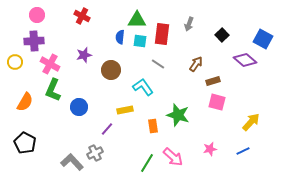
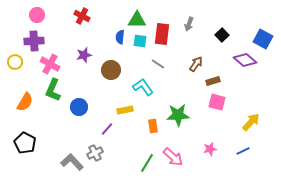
green star: rotated 20 degrees counterclockwise
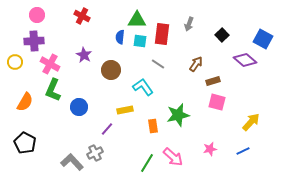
purple star: rotated 28 degrees counterclockwise
green star: rotated 10 degrees counterclockwise
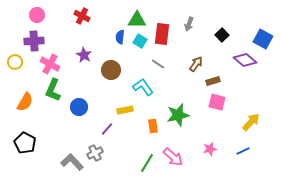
cyan square: rotated 24 degrees clockwise
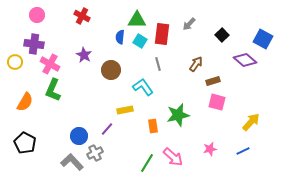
gray arrow: rotated 24 degrees clockwise
purple cross: moved 3 px down; rotated 12 degrees clockwise
gray line: rotated 40 degrees clockwise
blue circle: moved 29 px down
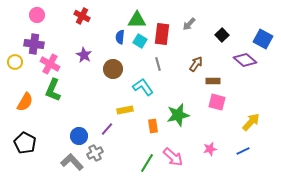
brown circle: moved 2 px right, 1 px up
brown rectangle: rotated 16 degrees clockwise
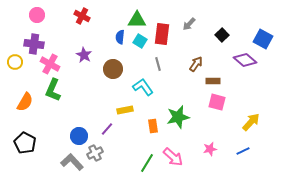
green star: moved 2 px down
